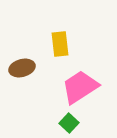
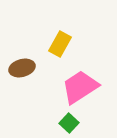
yellow rectangle: rotated 35 degrees clockwise
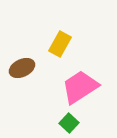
brown ellipse: rotated 10 degrees counterclockwise
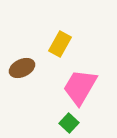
pink trapezoid: rotated 27 degrees counterclockwise
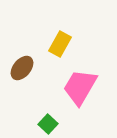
brown ellipse: rotated 25 degrees counterclockwise
green square: moved 21 px left, 1 px down
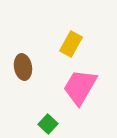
yellow rectangle: moved 11 px right
brown ellipse: moved 1 px right, 1 px up; rotated 50 degrees counterclockwise
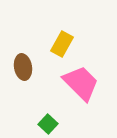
yellow rectangle: moved 9 px left
pink trapezoid: moved 1 px right, 4 px up; rotated 105 degrees clockwise
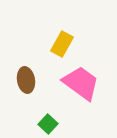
brown ellipse: moved 3 px right, 13 px down
pink trapezoid: rotated 9 degrees counterclockwise
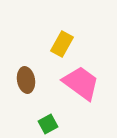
green square: rotated 18 degrees clockwise
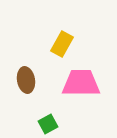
pink trapezoid: rotated 36 degrees counterclockwise
